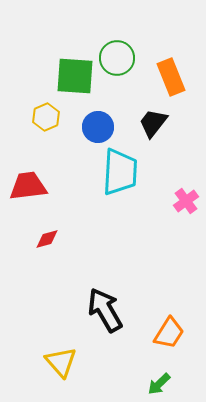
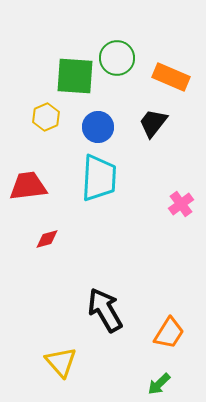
orange rectangle: rotated 45 degrees counterclockwise
cyan trapezoid: moved 21 px left, 6 px down
pink cross: moved 5 px left, 3 px down
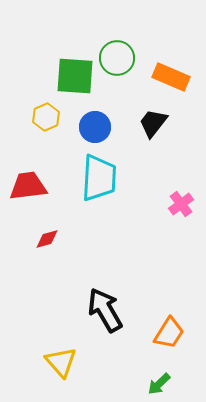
blue circle: moved 3 px left
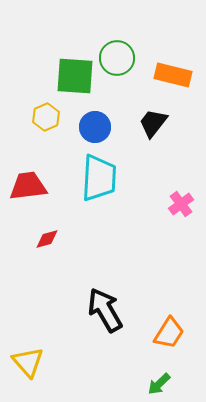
orange rectangle: moved 2 px right, 2 px up; rotated 9 degrees counterclockwise
yellow triangle: moved 33 px left
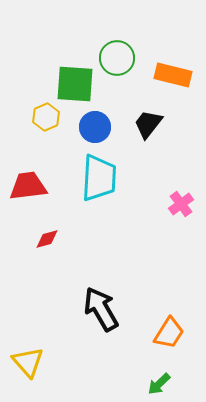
green square: moved 8 px down
black trapezoid: moved 5 px left, 1 px down
black arrow: moved 4 px left, 1 px up
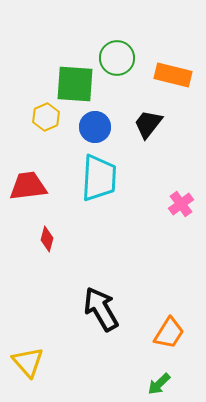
red diamond: rotated 60 degrees counterclockwise
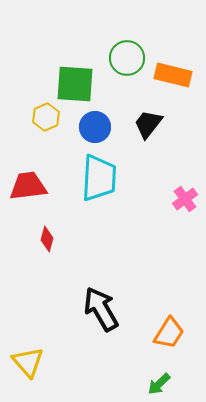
green circle: moved 10 px right
pink cross: moved 4 px right, 5 px up
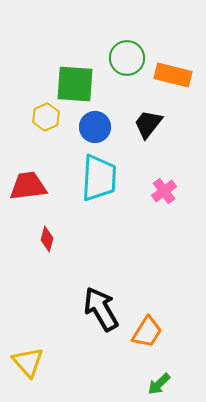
pink cross: moved 21 px left, 8 px up
orange trapezoid: moved 22 px left, 1 px up
